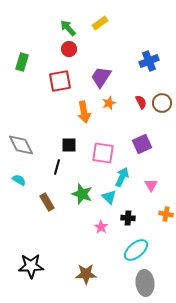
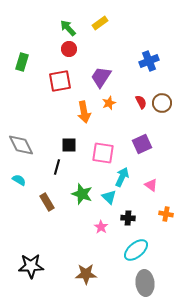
pink triangle: rotated 24 degrees counterclockwise
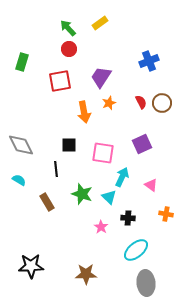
black line: moved 1 px left, 2 px down; rotated 21 degrees counterclockwise
gray ellipse: moved 1 px right
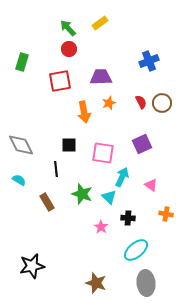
purple trapezoid: rotated 55 degrees clockwise
black star: moved 1 px right; rotated 10 degrees counterclockwise
brown star: moved 10 px right, 9 px down; rotated 20 degrees clockwise
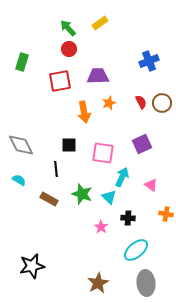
purple trapezoid: moved 3 px left, 1 px up
brown rectangle: moved 2 px right, 3 px up; rotated 30 degrees counterclockwise
brown star: moved 2 px right; rotated 25 degrees clockwise
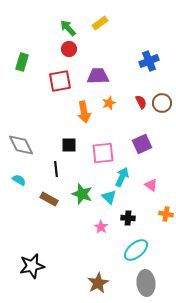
pink square: rotated 15 degrees counterclockwise
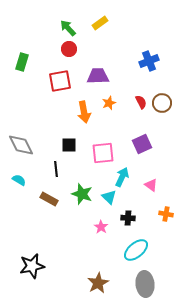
gray ellipse: moved 1 px left, 1 px down
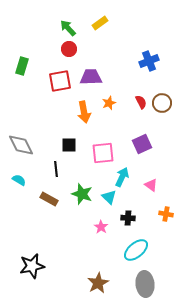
green rectangle: moved 4 px down
purple trapezoid: moved 7 px left, 1 px down
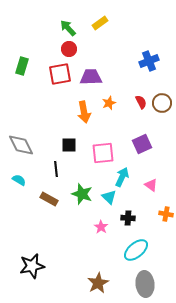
red square: moved 7 px up
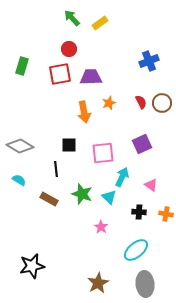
green arrow: moved 4 px right, 10 px up
gray diamond: moved 1 px left, 1 px down; rotated 32 degrees counterclockwise
black cross: moved 11 px right, 6 px up
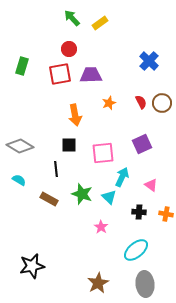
blue cross: rotated 24 degrees counterclockwise
purple trapezoid: moved 2 px up
orange arrow: moved 9 px left, 3 px down
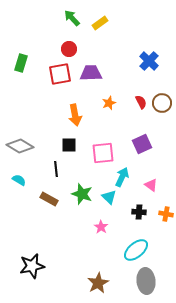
green rectangle: moved 1 px left, 3 px up
purple trapezoid: moved 2 px up
gray ellipse: moved 1 px right, 3 px up
